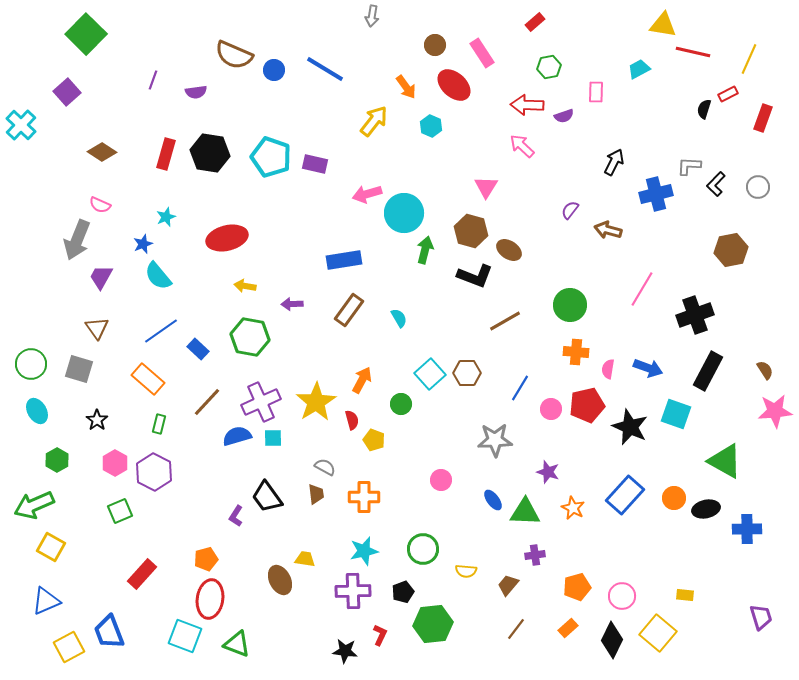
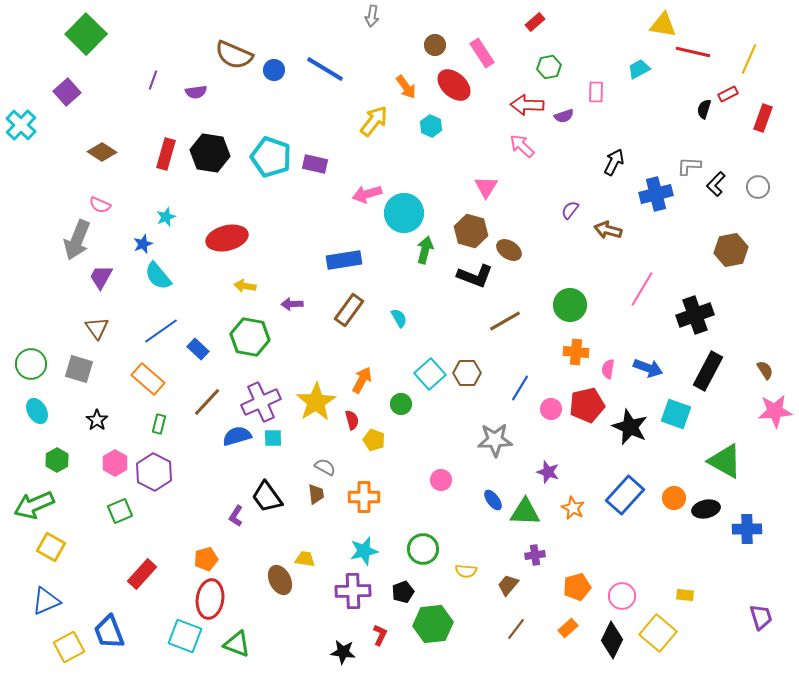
black star at (345, 651): moved 2 px left, 1 px down
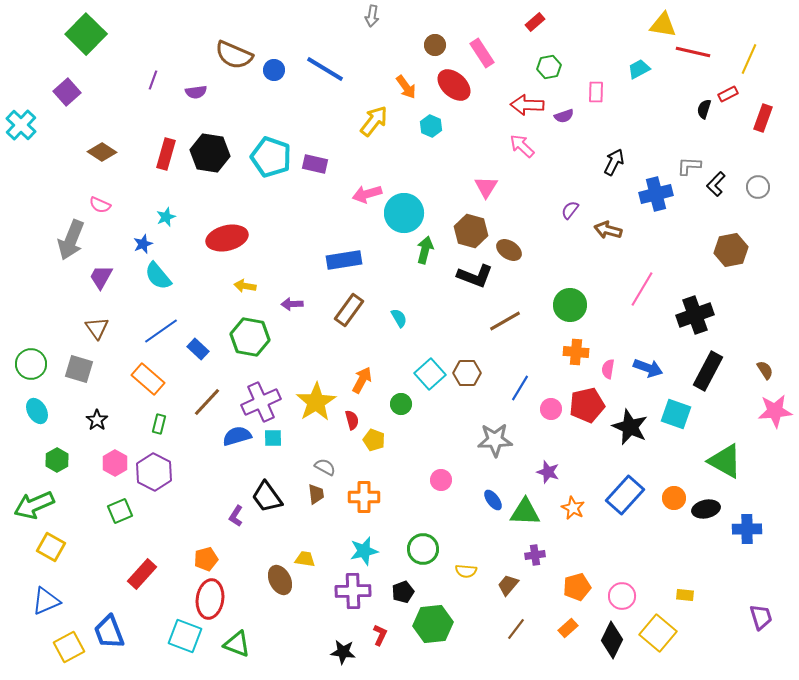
gray arrow at (77, 240): moved 6 px left
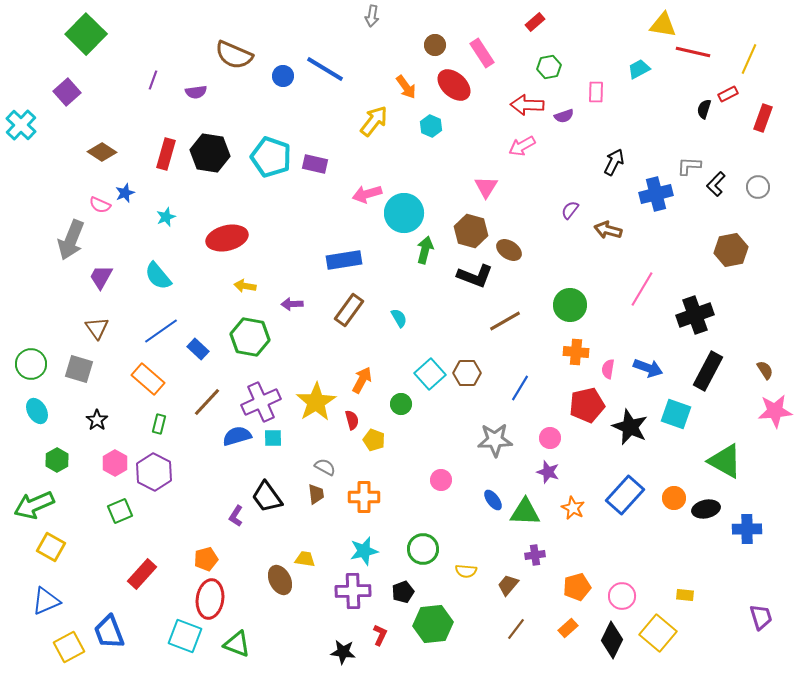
blue circle at (274, 70): moved 9 px right, 6 px down
pink arrow at (522, 146): rotated 72 degrees counterclockwise
blue star at (143, 244): moved 18 px left, 51 px up
pink circle at (551, 409): moved 1 px left, 29 px down
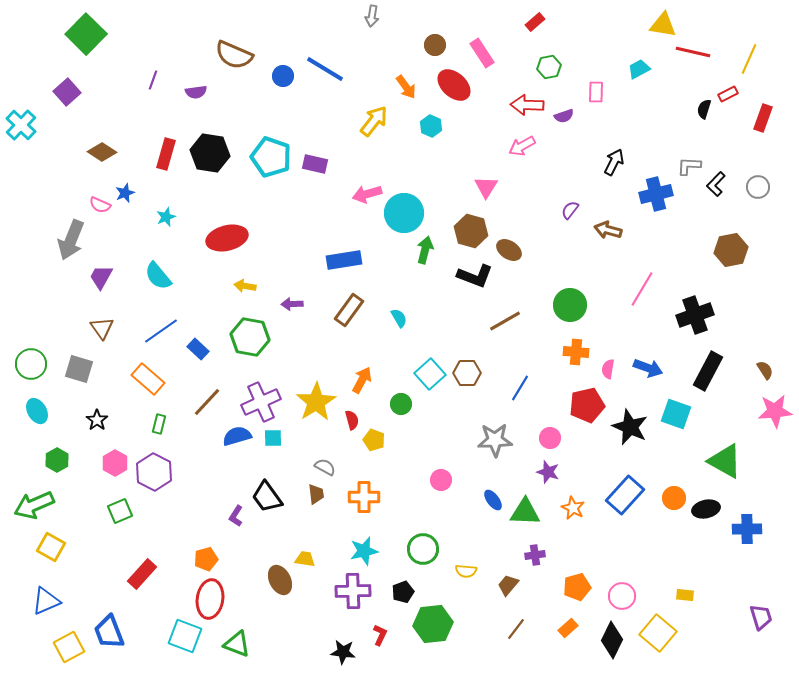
brown triangle at (97, 328): moved 5 px right
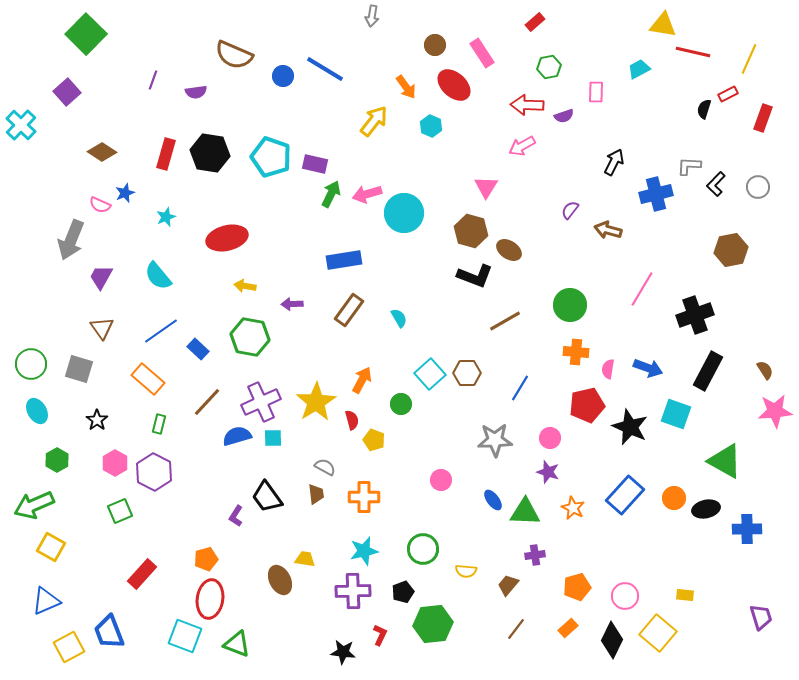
green arrow at (425, 250): moved 94 px left, 56 px up; rotated 12 degrees clockwise
pink circle at (622, 596): moved 3 px right
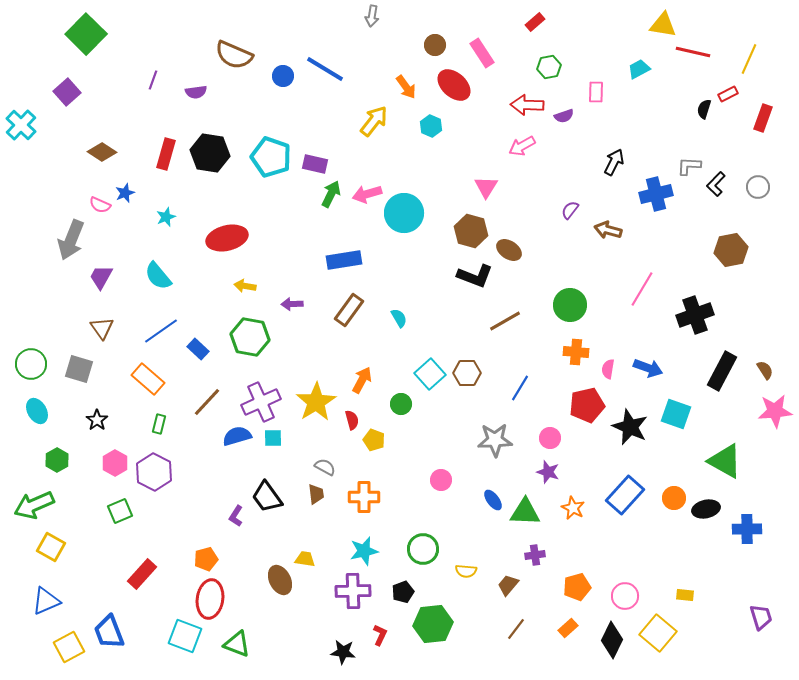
black rectangle at (708, 371): moved 14 px right
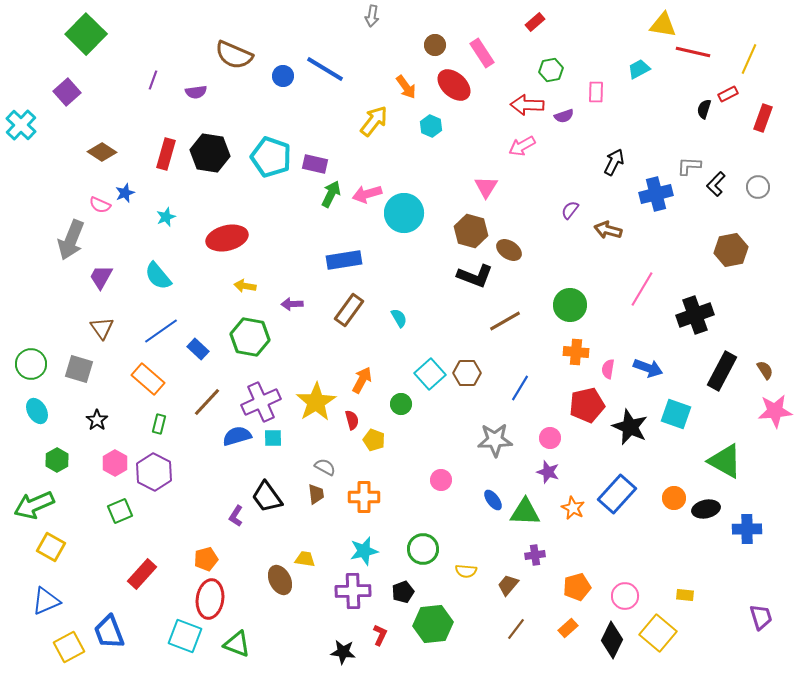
green hexagon at (549, 67): moved 2 px right, 3 px down
blue rectangle at (625, 495): moved 8 px left, 1 px up
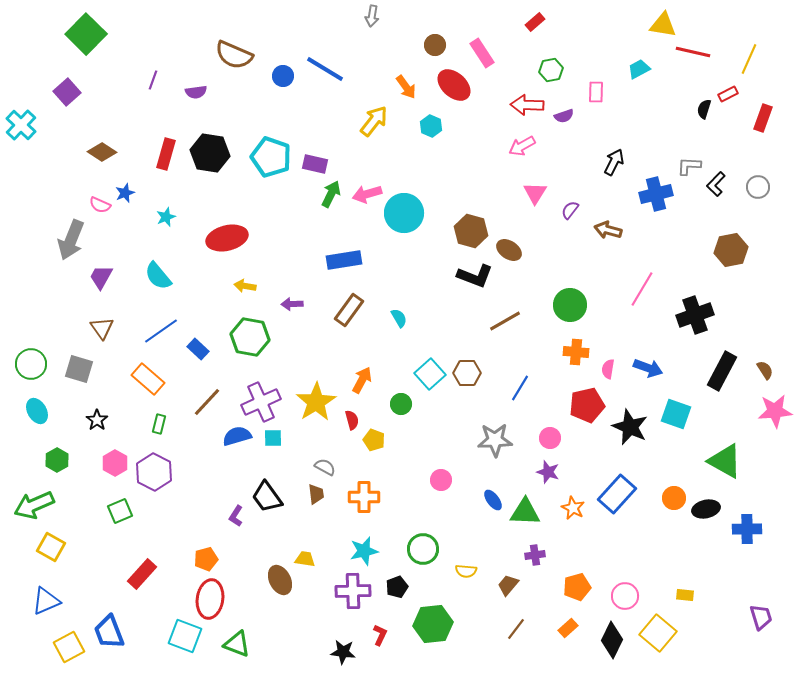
pink triangle at (486, 187): moved 49 px right, 6 px down
black pentagon at (403, 592): moved 6 px left, 5 px up
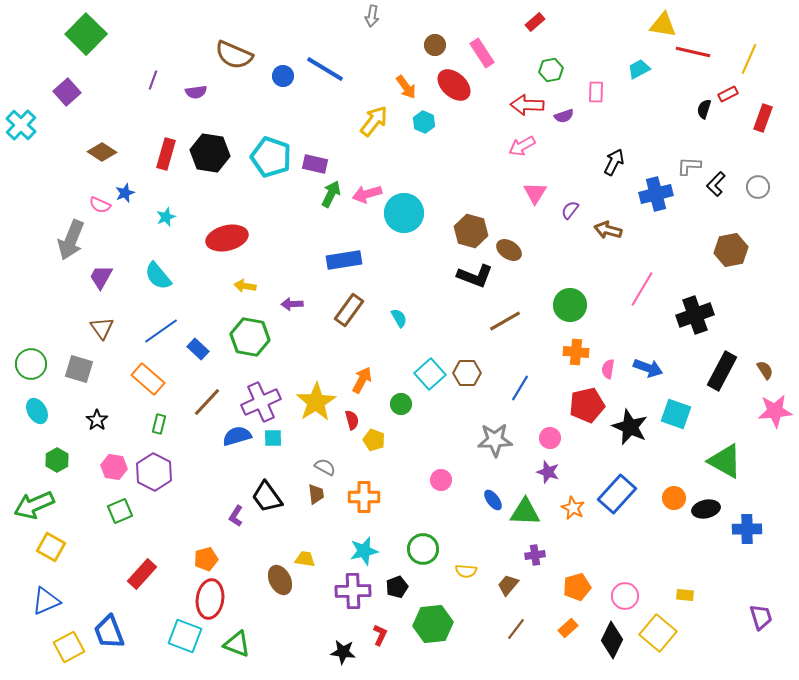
cyan hexagon at (431, 126): moved 7 px left, 4 px up
pink hexagon at (115, 463): moved 1 px left, 4 px down; rotated 20 degrees counterclockwise
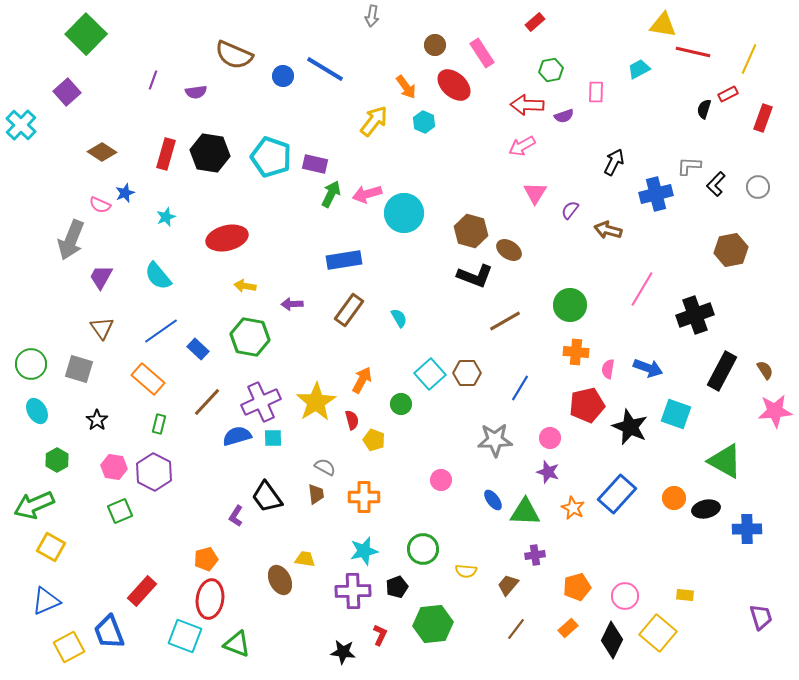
red rectangle at (142, 574): moved 17 px down
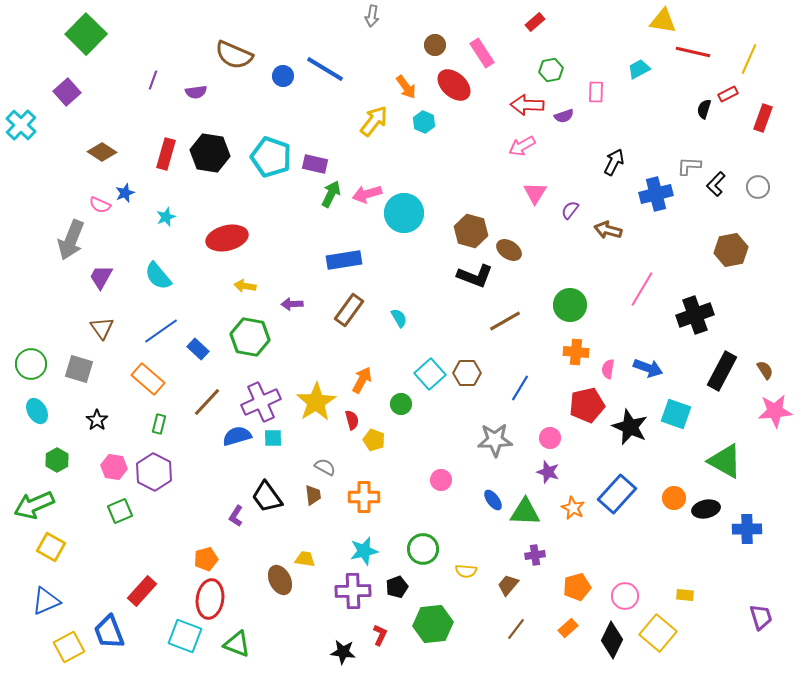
yellow triangle at (663, 25): moved 4 px up
brown trapezoid at (316, 494): moved 3 px left, 1 px down
